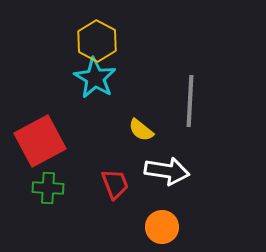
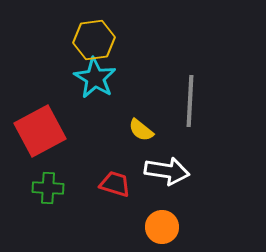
yellow hexagon: moved 3 px left, 1 px up; rotated 24 degrees clockwise
red square: moved 10 px up
red trapezoid: rotated 52 degrees counterclockwise
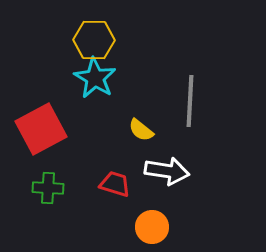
yellow hexagon: rotated 9 degrees clockwise
red square: moved 1 px right, 2 px up
orange circle: moved 10 px left
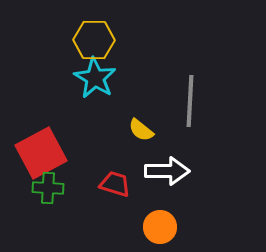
red square: moved 24 px down
white arrow: rotated 9 degrees counterclockwise
orange circle: moved 8 px right
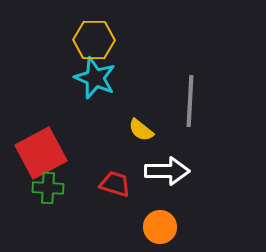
cyan star: rotated 9 degrees counterclockwise
